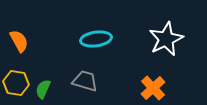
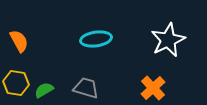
white star: moved 2 px right, 1 px down
gray trapezoid: moved 1 px right, 7 px down
green semicircle: moved 1 px right, 1 px down; rotated 36 degrees clockwise
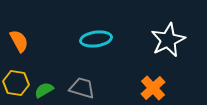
gray trapezoid: moved 4 px left
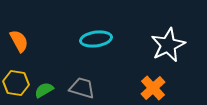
white star: moved 5 px down
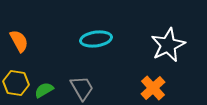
gray trapezoid: rotated 44 degrees clockwise
